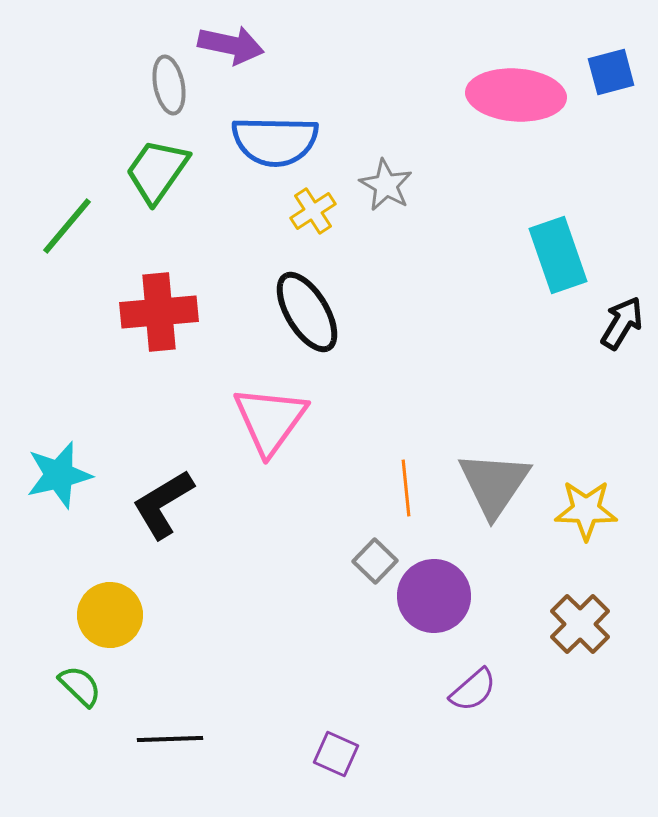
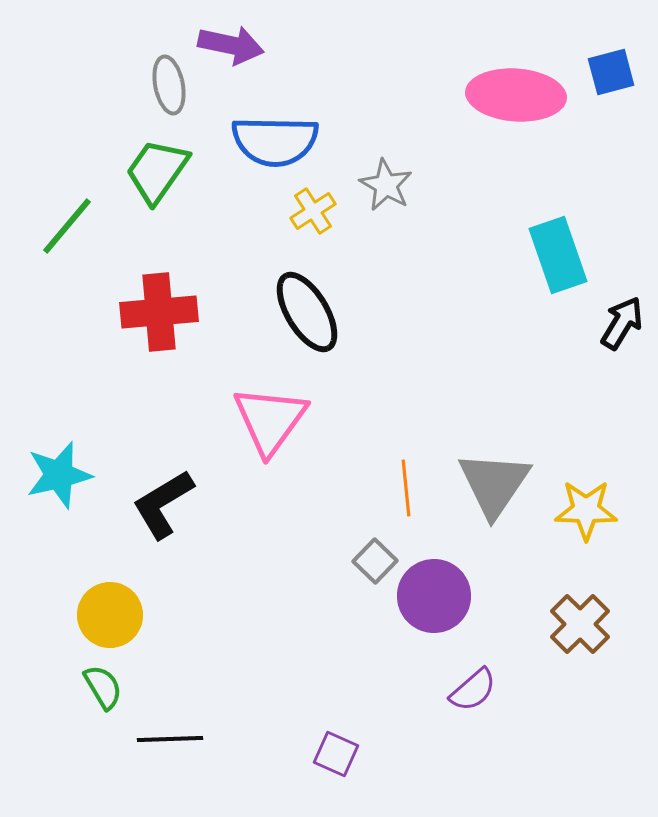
green semicircle: moved 23 px right, 1 px down; rotated 15 degrees clockwise
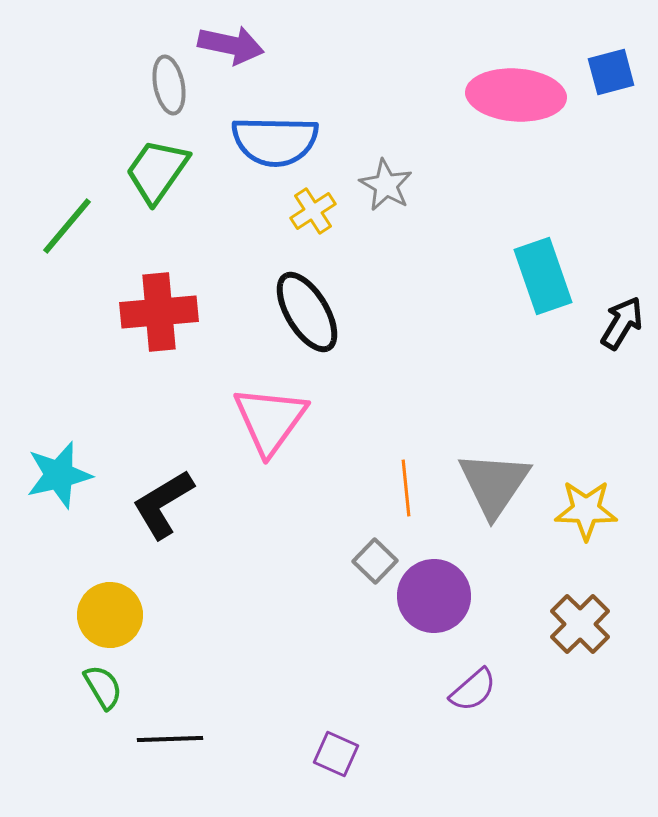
cyan rectangle: moved 15 px left, 21 px down
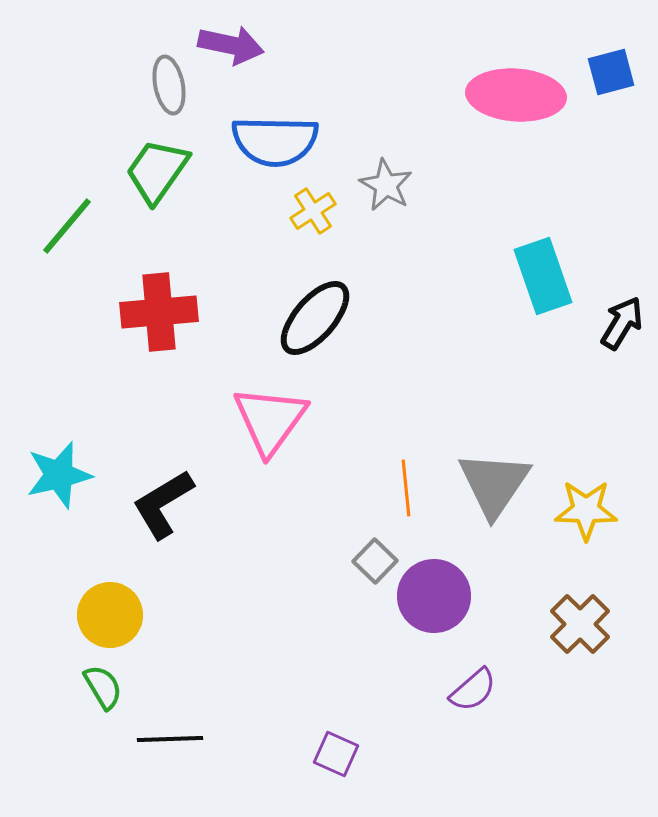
black ellipse: moved 8 px right, 6 px down; rotated 72 degrees clockwise
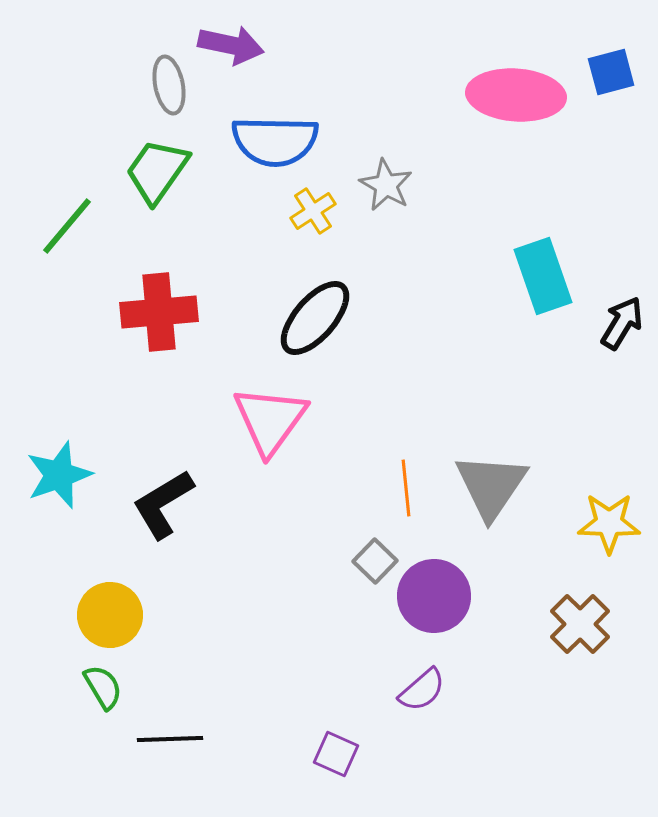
cyan star: rotated 6 degrees counterclockwise
gray triangle: moved 3 px left, 2 px down
yellow star: moved 23 px right, 13 px down
purple semicircle: moved 51 px left
